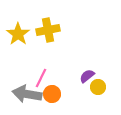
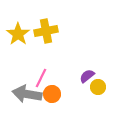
yellow cross: moved 2 px left, 1 px down
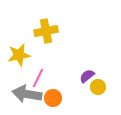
yellow star: moved 1 px right, 21 px down; rotated 25 degrees clockwise
pink line: moved 3 px left
orange circle: moved 1 px right, 4 px down
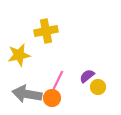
pink line: moved 20 px right, 2 px down
orange circle: moved 1 px left
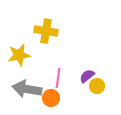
yellow cross: rotated 20 degrees clockwise
pink line: moved 2 px up; rotated 18 degrees counterclockwise
yellow circle: moved 1 px left, 1 px up
gray arrow: moved 5 px up
orange circle: moved 1 px left
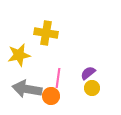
yellow cross: moved 2 px down
purple semicircle: moved 1 px right, 3 px up
yellow circle: moved 5 px left, 2 px down
orange circle: moved 2 px up
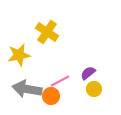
yellow cross: moved 1 px right, 1 px up; rotated 25 degrees clockwise
pink line: moved 2 px right, 3 px down; rotated 54 degrees clockwise
yellow circle: moved 2 px right, 1 px down
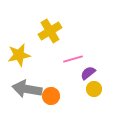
yellow cross: moved 3 px right, 1 px up; rotated 25 degrees clockwise
pink line: moved 13 px right, 22 px up; rotated 12 degrees clockwise
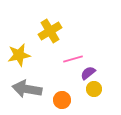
orange circle: moved 11 px right, 4 px down
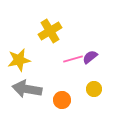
yellow star: moved 5 px down
purple semicircle: moved 2 px right, 16 px up
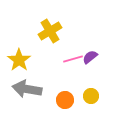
yellow star: rotated 25 degrees counterclockwise
yellow circle: moved 3 px left, 7 px down
orange circle: moved 3 px right
